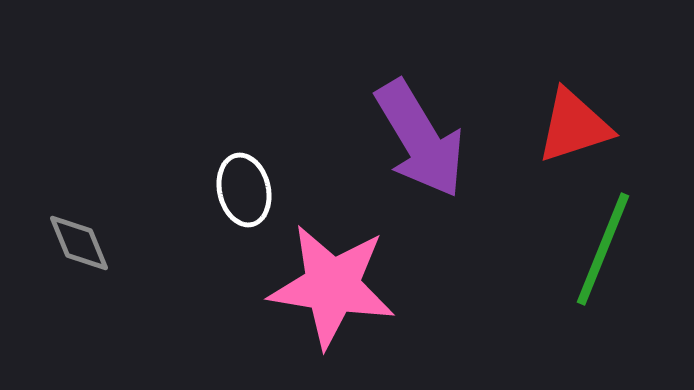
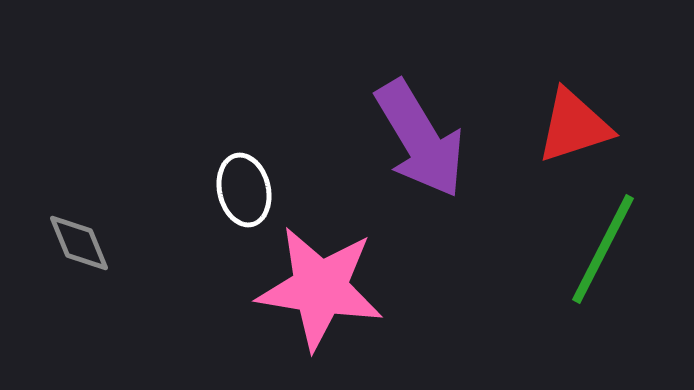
green line: rotated 5 degrees clockwise
pink star: moved 12 px left, 2 px down
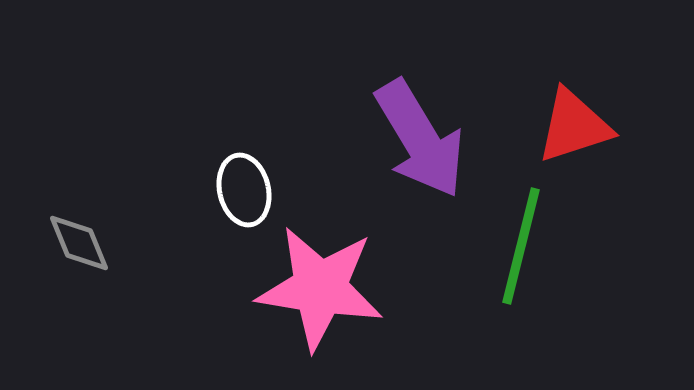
green line: moved 82 px left, 3 px up; rotated 13 degrees counterclockwise
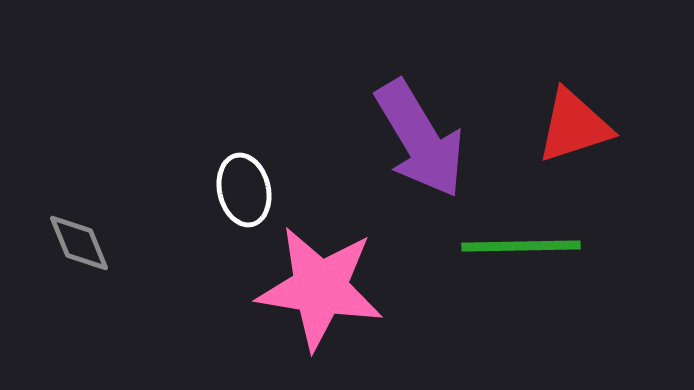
green line: rotated 75 degrees clockwise
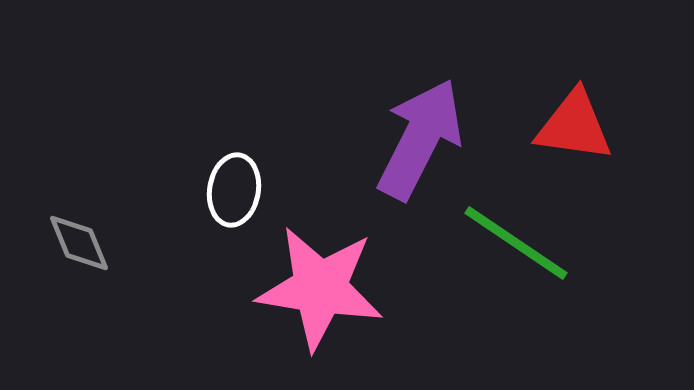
red triangle: rotated 26 degrees clockwise
purple arrow: rotated 122 degrees counterclockwise
white ellipse: moved 10 px left; rotated 22 degrees clockwise
green line: moved 5 px left, 3 px up; rotated 35 degrees clockwise
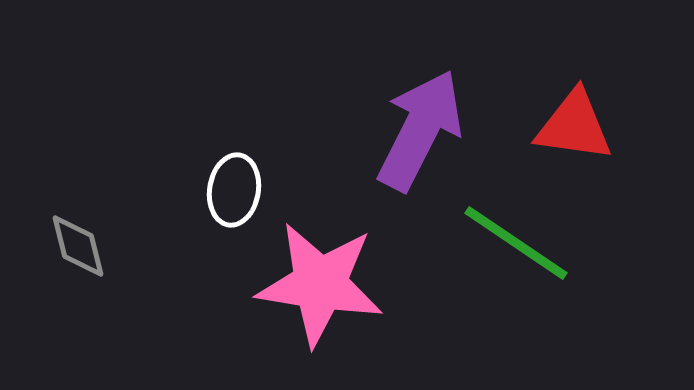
purple arrow: moved 9 px up
gray diamond: moved 1 px left, 3 px down; rotated 8 degrees clockwise
pink star: moved 4 px up
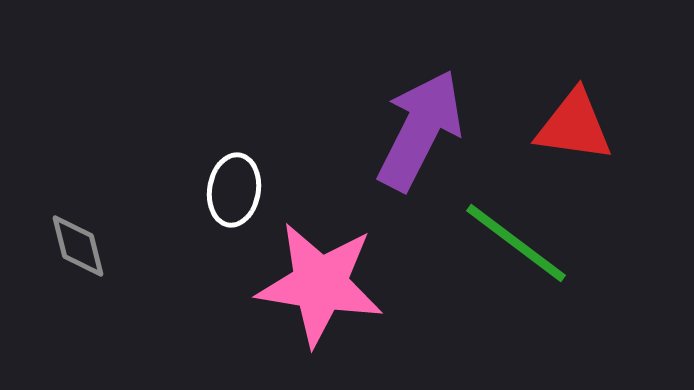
green line: rotated 3 degrees clockwise
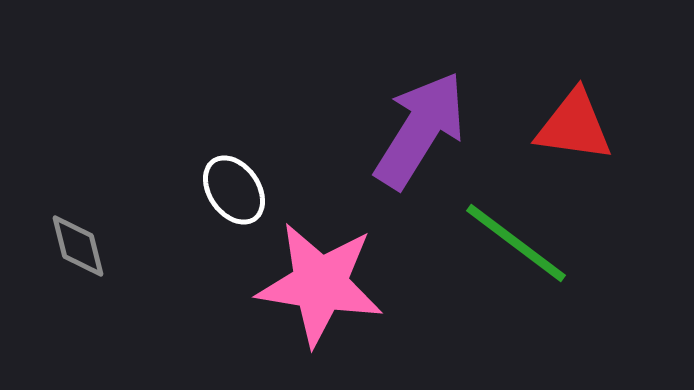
purple arrow: rotated 5 degrees clockwise
white ellipse: rotated 44 degrees counterclockwise
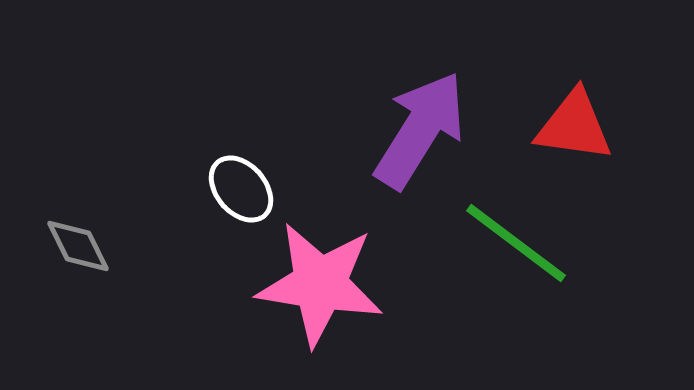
white ellipse: moved 7 px right, 1 px up; rotated 6 degrees counterclockwise
gray diamond: rotated 12 degrees counterclockwise
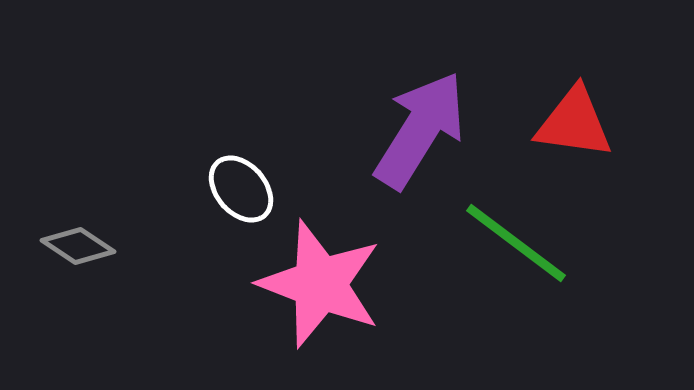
red triangle: moved 3 px up
gray diamond: rotated 30 degrees counterclockwise
pink star: rotated 12 degrees clockwise
